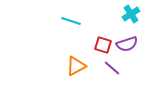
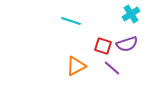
red square: moved 1 px down
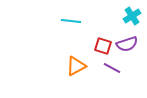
cyan cross: moved 1 px right, 2 px down
cyan line: rotated 12 degrees counterclockwise
purple line: rotated 12 degrees counterclockwise
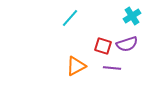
cyan line: moved 1 px left, 3 px up; rotated 54 degrees counterclockwise
purple line: rotated 24 degrees counterclockwise
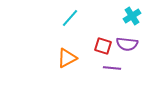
purple semicircle: rotated 25 degrees clockwise
orange triangle: moved 9 px left, 8 px up
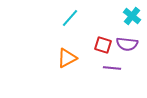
cyan cross: rotated 18 degrees counterclockwise
red square: moved 1 px up
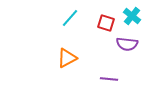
red square: moved 3 px right, 22 px up
purple line: moved 3 px left, 11 px down
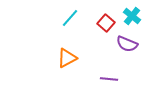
red square: rotated 24 degrees clockwise
purple semicircle: rotated 15 degrees clockwise
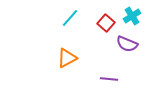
cyan cross: rotated 18 degrees clockwise
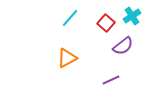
purple semicircle: moved 4 px left, 2 px down; rotated 60 degrees counterclockwise
purple line: moved 2 px right, 1 px down; rotated 30 degrees counterclockwise
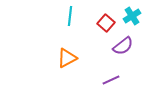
cyan line: moved 2 px up; rotated 36 degrees counterclockwise
